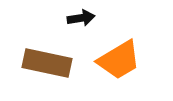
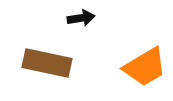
orange trapezoid: moved 26 px right, 7 px down
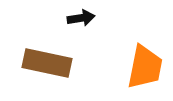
orange trapezoid: rotated 48 degrees counterclockwise
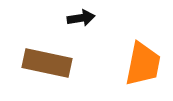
orange trapezoid: moved 2 px left, 3 px up
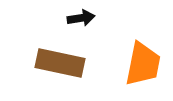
brown rectangle: moved 13 px right
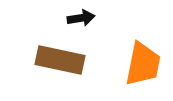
brown rectangle: moved 3 px up
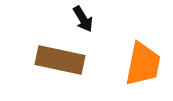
black arrow: moved 2 px right, 1 px down; rotated 68 degrees clockwise
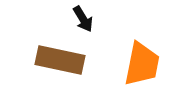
orange trapezoid: moved 1 px left
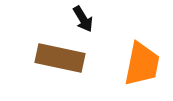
brown rectangle: moved 2 px up
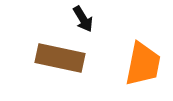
orange trapezoid: moved 1 px right
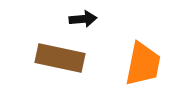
black arrow: rotated 64 degrees counterclockwise
